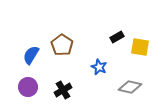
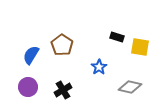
black rectangle: rotated 48 degrees clockwise
blue star: rotated 14 degrees clockwise
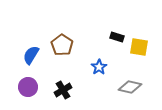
yellow square: moved 1 px left
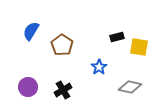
black rectangle: rotated 32 degrees counterclockwise
blue semicircle: moved 24 px up
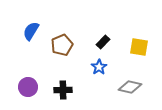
black rectangle: moved 14 px left, 5 px down; rotated 32 degrees counterclockwise
brown pentagon: rotated 15 degrees clockwise
black cross: rotated 30 degrees clockwise
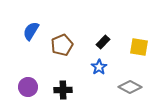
gray diamond: rotated 15 degrees clockwise
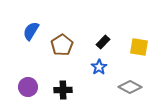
brown pentagon: rotated 10 degrees counterclockwise
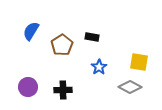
black rectangle: moved 11 px left, 5 px up; rotated 56 degrees clockwise
yellow square: moved 15 px down
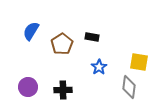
brown pentagon: moved 1 px up
gray diamond: moved 1 px left; rotated 70 degrees clockwise
